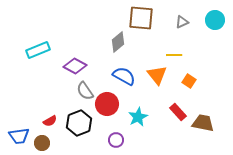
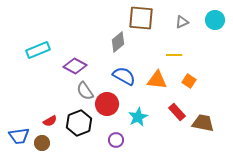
orange triangle: moved 5 px down; rotated 45 degrees counterclockwise
red rectangle: moved 1 px left
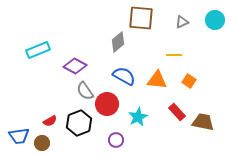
brown trapezoid: moved 1 px up
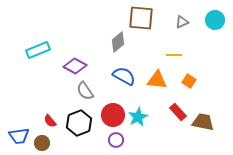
red circle: moved 6 px right, 11 px down
red rectangle: moved 1 px right
red semicircle: rotated 80 degrees clockwise
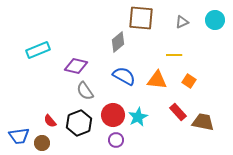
purple diamond: moved 1 px right; rotated 15 degrees counterclockwise
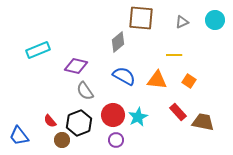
blue trapezoid: rotated 60 degrees clockwise
brown circle: moved 20 px right, 3 px up
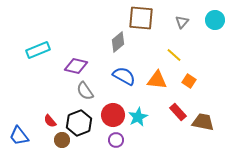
gray triangle: rotated 24 degrees counterclockwise
yellow line: rotated 42 degrees clockwise
